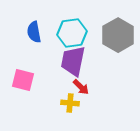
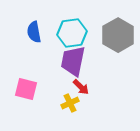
pink square: moved 3 px right, 9 px down
yellow cross: rotated 30 degrees counterclockwise
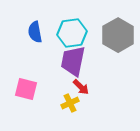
blue semicircle: moved 1 px right
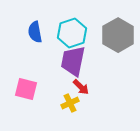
cyan hexagon: rotated 12 degrees counterclockwise
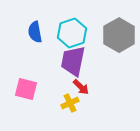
gray hexagon: moved 1 px right
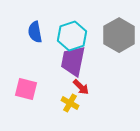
cyan hexagon: moved 3 px down
yellow cross: rotated 36 degrees counterclockwise
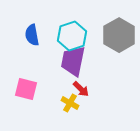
blue semicircle: moved 3 px left, 3 px down
red arrow: moved 2 px down
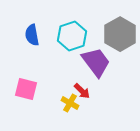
gray hexagon: moved 1 px right, 1 px up
purple trapezoid: moved 23 px right, 1 px down; rotated 132 degrees clockwise
red arrow: moved 1 px right, 2 px down
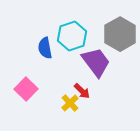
blue semicircle: moved 13 px right, 13 px down
pink square: rotated 30 degrees clockwise
yellow cross: rotated 18 degrees clockwise
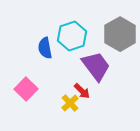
purple trapezoid: moved 4 px down
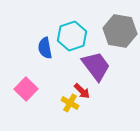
gray hexagon: moved 3 px up; rotated 20 degrees counterclockwise
yellow cross: rotated 18 degrees counterclockwise
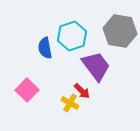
pink square: moved 1 px right, 1 px down
